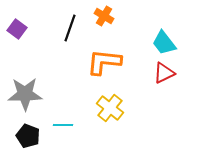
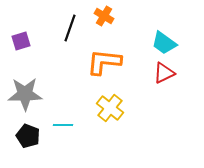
purple square: moved 4 px right, 12 px down; rotated 36 degrees clockwise
cyan trapezoid: rotated 16 degrees counterclockwise
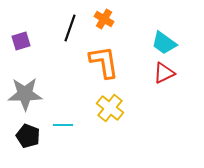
orange cross: moved 3 px down
orange L-shape: rotated 75 degrees clockwise
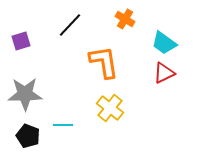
orange cross: moved 21 px right
black line: moved 3 px up; rotated 24 degrees clockwise
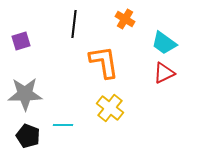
black line: moved 4 px right, 1 px up; rotated 36 degrees counterclockwise
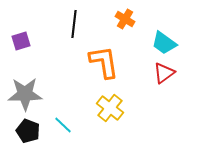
red triangle: rotated 10 degrees counterclockwise
cyan line: rotated 42 degrees clockwise
black pentagon: moved 5 px up
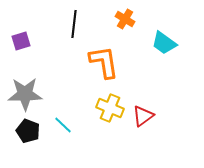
red triangle: moved 21 px left, 43 px down
yellow cross: rotated 16 degrees counterclockwise
